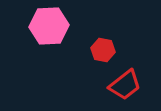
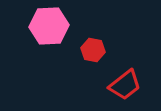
red hexagon: moved 10 px left
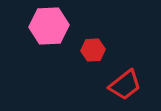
red hexagon: rotated 15 degrees counterclockwise
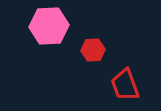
red trapezoid: rotated 108 degrees clockwise
